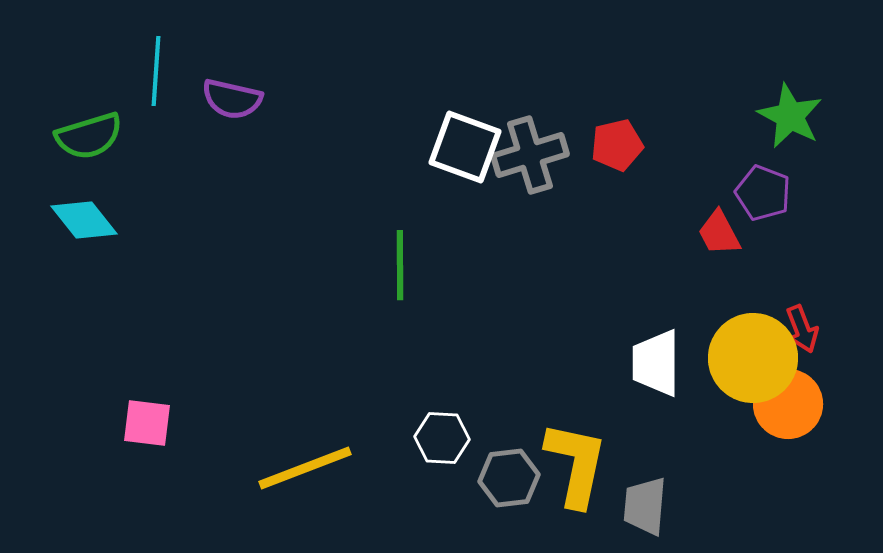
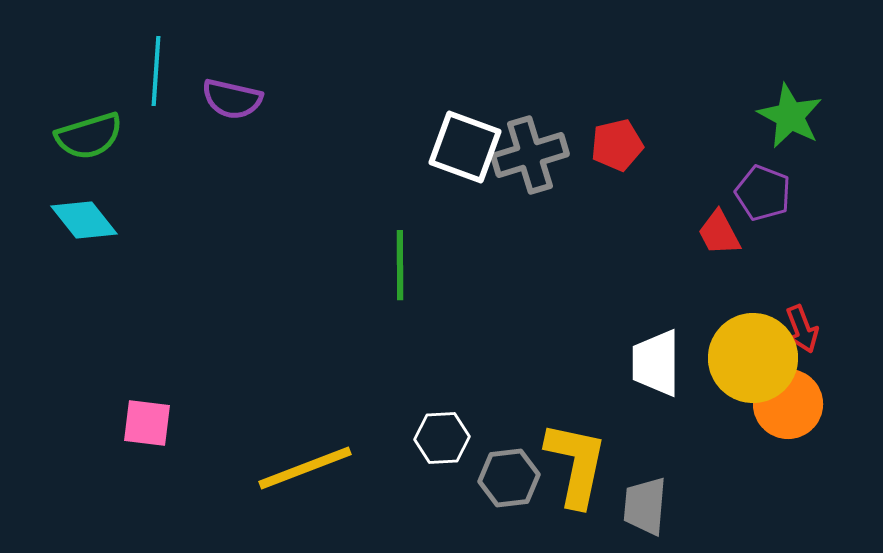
white hexagon: rotated 6 degrees counterclockwise
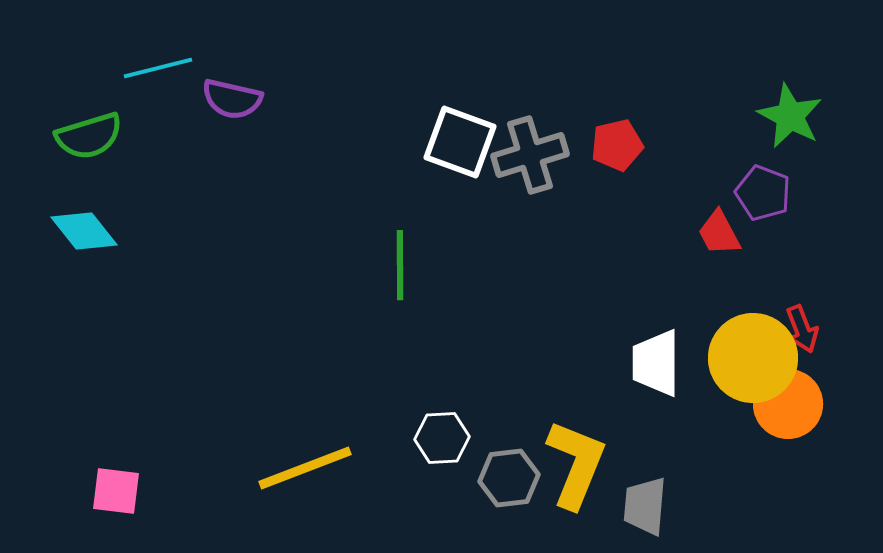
cyan line: moved 2 px right, 3 px up; rotated 72 degrees clockwise
white square: moved 5 px left, 5 px up
cyan diamond: moved 11 px down
pink square: moved 31 px left, 68 px down
yellow L-shape: rotated 10 degrees clockwise
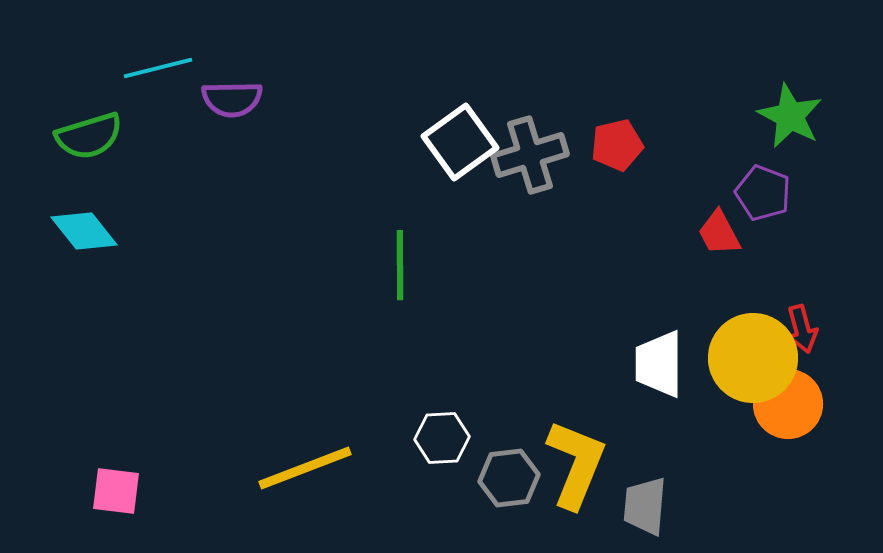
purple semicircle: rotated 14 degrees counterclockwise
white square: rotated 34 degrees clockwise
red arrow: rotated 6 degrees clockwise
white trapezoid: moved 3 px right, 1 px down
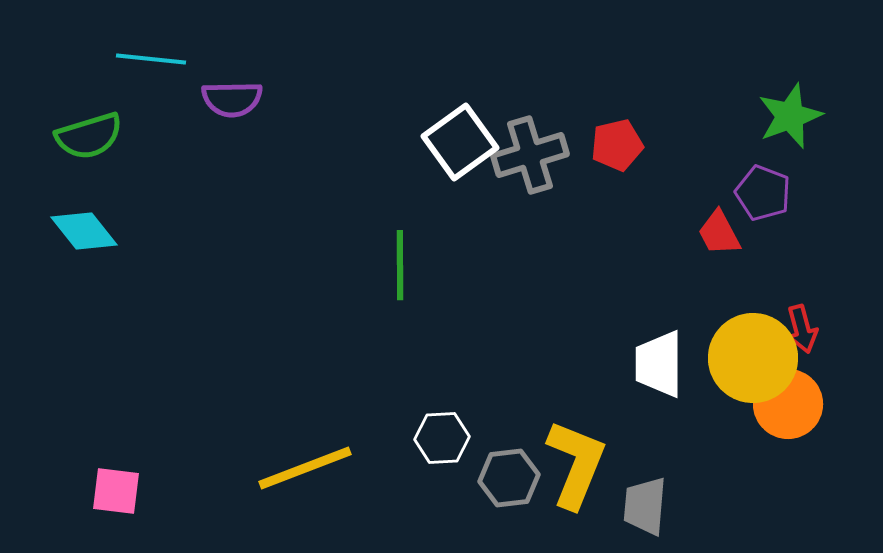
cyan line: moved 7 px left, 9 px up; rotated 20 degrees clockwise
green star: rotated 24 degrees clockwise
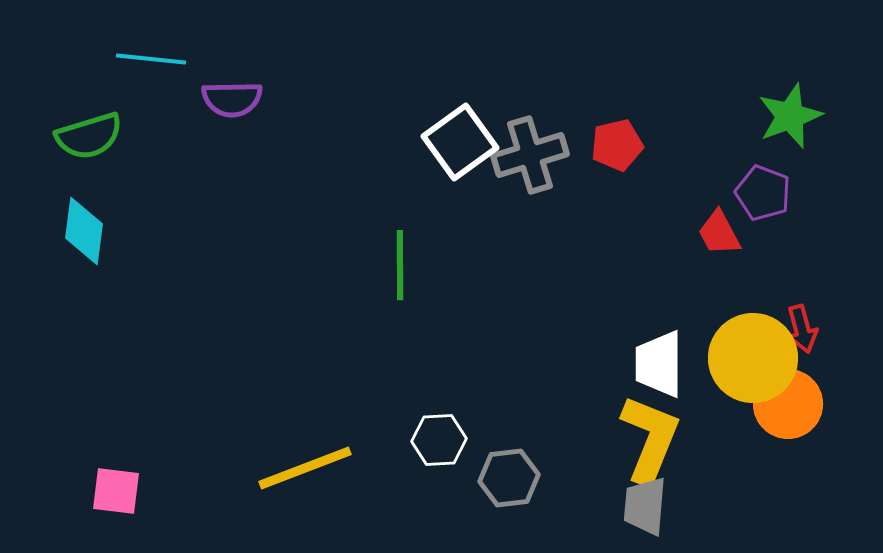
cyan diamond: rotated 46 degrees clockwise
white hexagon: moved 3 px left, 2 px down
yellow L-shape: moved 74 px right, 25 px up
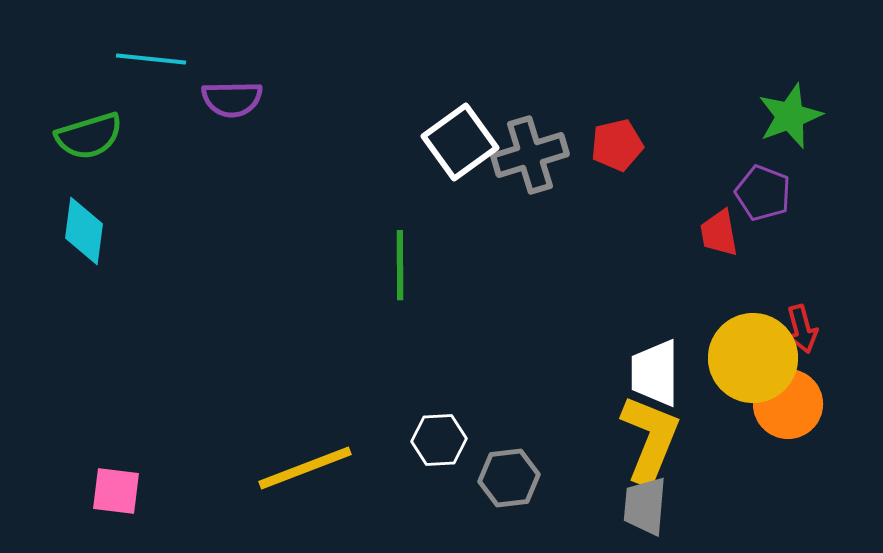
red trapezoid: rotated 18 degrees clockwise
white trapezoid: moved 4 px left, 9 px down
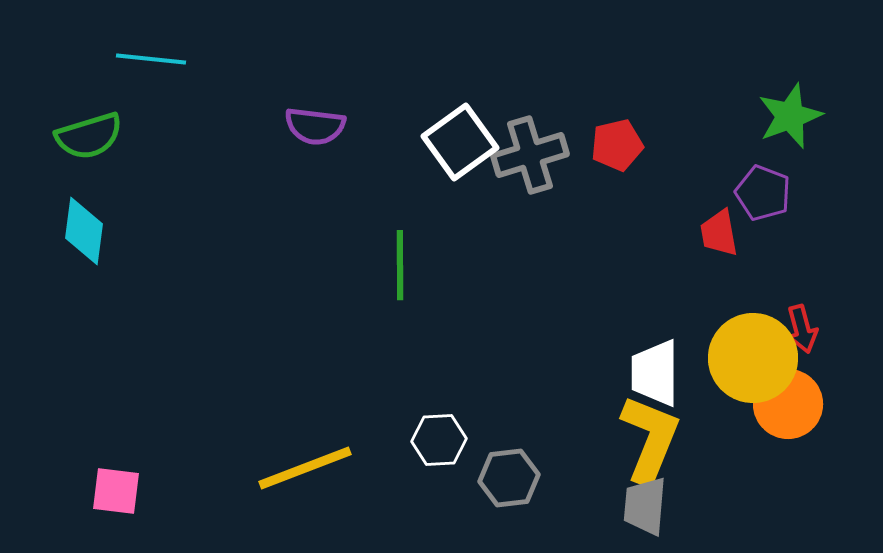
purple semicircle: moved 83 px right, 27 px down; rotated 8 degrees clockwise
